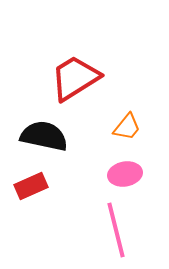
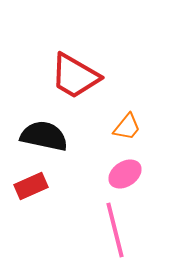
red trapezoid: moved 2 px up; rotated 118 degrees counterclockwise
pink ellipse: rotated 24 degrees counterclockwise
pink line: moved 1 px left
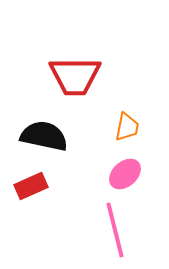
red trapezoid: rotated 30 degrees counterclockwise
orange trapezoid: rotated 28 degrees counterclockwise
pink ellipse: rotated 8 degrees counterclockwise
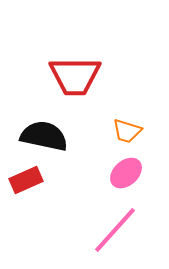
orange trapezoid: moved 4 px down; rotated 96 degrees clockwise
pink ellipse: moved 1 px right, 1 px up
red rectangle: moved 5 px left, 6 px up
pink line: rotated 56 degrees clockwise
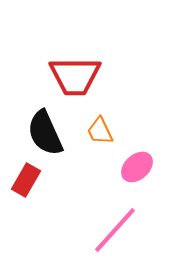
orange trapezoid: moved 27 px left; rotated 48 degrees clockwise
black semicircle: moved 1 px right, 3 px up; rotated 126 degrees counterclockwise
pink ellipse: moved 11 px right, 6 px up
red rectangle: rotated 36 degrees counterclockwise
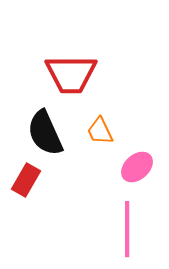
red trapezoid: moved 4 px left, 2 px up
pink line: moved 12 px right, 1 px up; rotated 42 degrees counterclockwise
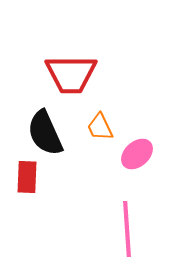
orange trapezoid: moved 4 px up
pink ellipse: moved 13 px up
red rectangle: moved 1 px right, 3 px up; rotated 28 degrees counterclockwise
pink line: rotated 4 degrees counterclockwise
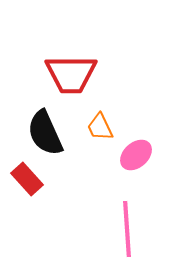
pink ellipse: moved 1 px left, 1 px down
red rectangle: moved 2 px down; rotated 44 degrees counterclockwise
